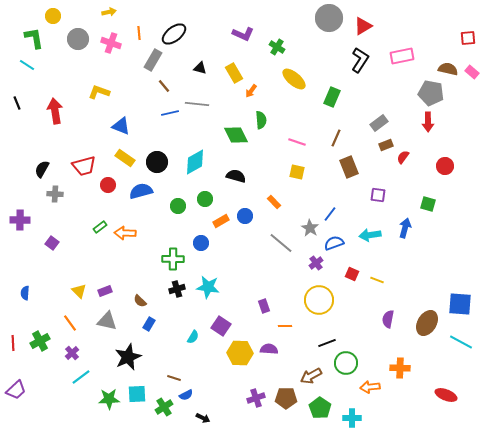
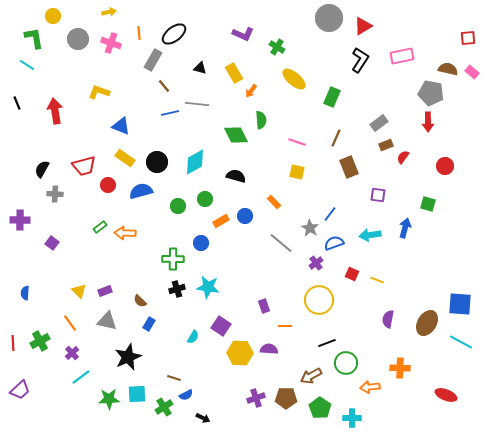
purple trapezoid at (16, 390): moved 4 px right
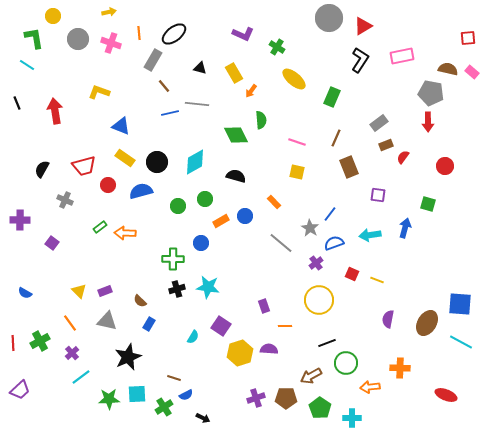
gray cross at (55, 194): moved 10 px right, 6 px down; rotated 21 degrees clockwise
blue semicircle at (25, 293): rotated 64 degrees counterclockwise
yellow hexagon at (240, 353): rotated 20 degrees counterclockwise
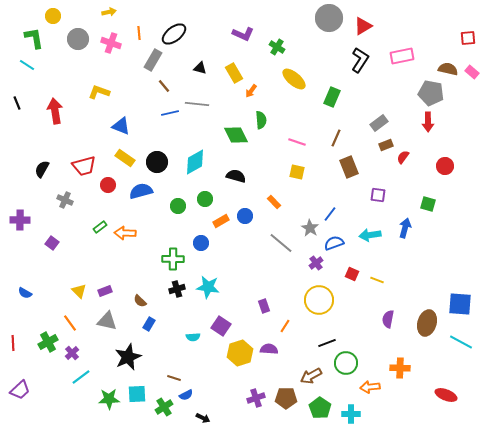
brown ellipse at (427, 323): rotated 15 degrees counterclockwise
orange line at (285, 326): rotated 56 degrees counterclockwise
cyan semicircle at (193, 337): rotated 56 degrees clockwise
green cross at (40, 341): moved 8 px right, 1 px down
cyan cross at (352, 418): moved 1 px left, 4 px up
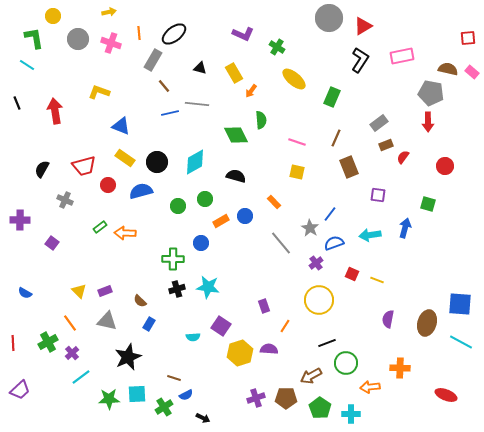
gray line at (281, 243): rotated 10 degrees clockwise
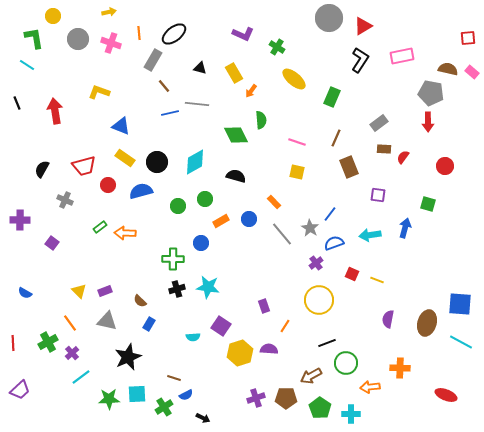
brown rectangle at (386, 145): moved 2 px left, 4 px down; rotated 24 degrees clockwise
blue circle at (245, 216): moved 4 px right, 3 px down
gray line at (281, 243): moved 1 px right, 9 px up
